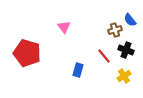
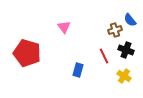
red line: rotated 14 degrees clockwise
yellow cross: rotated 24 degrees counterclockwise
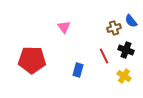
blue semicircle: moved 1 px right, 1 px down
brown cross: moved 1 px left, 2 px up
red pentagon: moved 5 px right, 7 px down; rotated 16 degrees counterclockwise
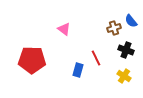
pink triangle: moved 2 px down; rotated 16 degrees counterclockwise
red line: moved 8 px left, 2 px down
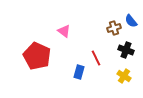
pink triangle: moved 2 px down
red pentagon: moved 5 px right, 4 px up; rotated 24 degrees clockwise
blue rectangle: moved 1 px right, 2 px down
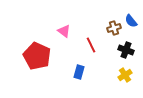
red line: moved 5 px left, 13 px up
yellow cross: moved 1 px right, 1 px up; rotated 24 degrees clockwise
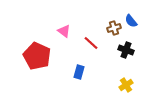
red line: moved 2 px up; rotated 21 degrees counterclockwise
yellow cross: moved 1 px right, 10 px down
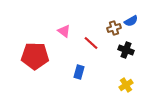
blue semicircle: rotated 80 degrees counterclockwise
red pentagon: moved 2 px left; rotated 24 degrees counterclockwise
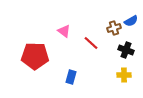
blue rectangle: moved 8 px left, 5 px down
yellow cross: moved 2 px left, 10 px up; rotated 32 degrees clockwise
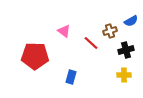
brown cross: moved 4 px left, 3 px down
black cross: rotated 35 degrees counterclockwise
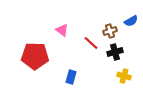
pink triangle: moved 2 px left, 1 px up
black cross: moved 11 px left, 2 px down
yellow cross: moved 1 px down; rotated 16 degrees clockwise
